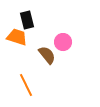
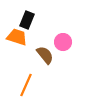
black rectangle: rotated 36 degrees clockwise
brown semicircle: moved 2 px left
orange line: rotated 50 degrees clockwise
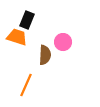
brown semicircle: rotated 42 degrees clockwise
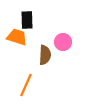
black rectangle: rotated 24 degrees counterclockwise
